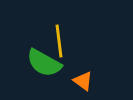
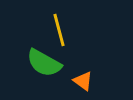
yellow line: moved 11 px up; rotated 8 degrees counterclockwise
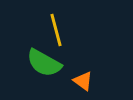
yellow line: moved 3 px left
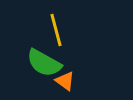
orange triangle: moved 18 px left
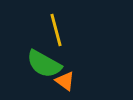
green semicircle: moved 1 px down
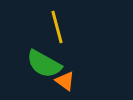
yellow line: moved 1 px right, 3 px up
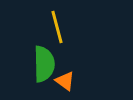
green semicircle: rotated 120 degrees counterclockwise
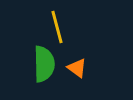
orange triangle: moved 12 px right, 13 px up
